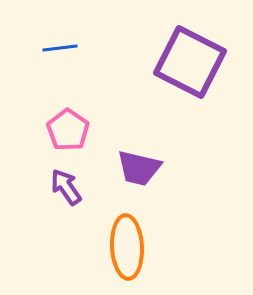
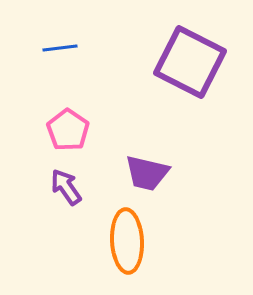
purple trapezoid: moved 8 px right, 5 px down
orange ellipse: moved 6 px up
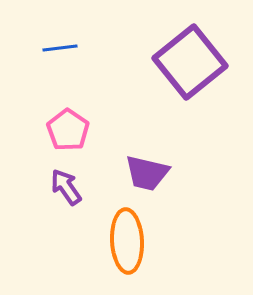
purple square: rotated 24 degrees clockwise
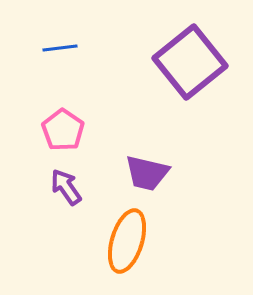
pink pentagon: moved 5 px left
orange ellipse: rotated 20 degrees clockwise
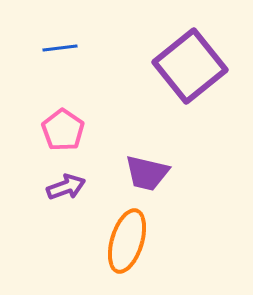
purple square: moved 4 px down
purple arrow: rotated 105 degrees clockwise
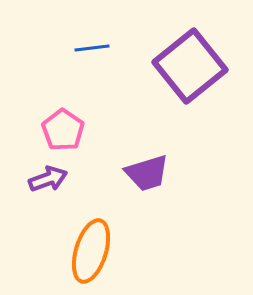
blue line: moved 32 px right
purple trapezoid: rotated 30 degrees counterclockwise
purple arrow: moved 18 px left, 8 px up
orange ellipse: moved 36 px left, 10 px down
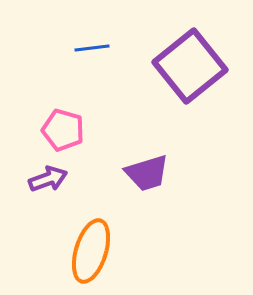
pink pentagon: rotated 18 degrees counterclockwise
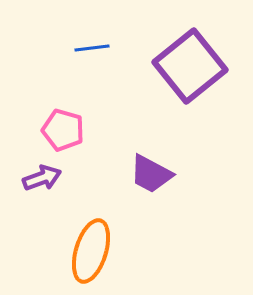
purple trapezoid: moved 4 px right, 1 px down; rotated 45 degrees clockwise
purple arrow: moved 6 px left, 1 px up
